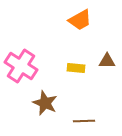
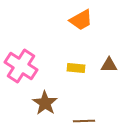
orange trapezoid: moved 1 px right
brown triangle: moved 2 px right, 4 px down
brown star: rotated 10 degrees clockwise
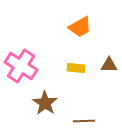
orange trapezoid: moved 1 px left, 7 px down
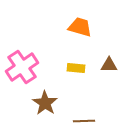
orange trapezoid: rotated 135 degrees counterclockwise
pink cross: moved 1 px right, 1 px down; rotated 24 degrees clockwise
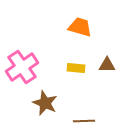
brown triangle: moved 2 px left
brown star: rotated 10 degrees counterclockwise
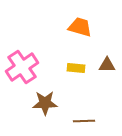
brown star: rotated 25 degrees counterclockwise
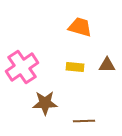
yellow rectangle: moved 1 px left, 1 px up
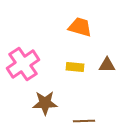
pink cross: moved 1 px right, 3 px up
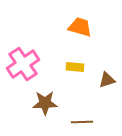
brown triangle: moved 15 px down; rotated 18 degrees counterclockwise
brown line: moved 2 px left, 1 px down
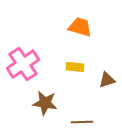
brown star: rotated 10 degrees clockwise
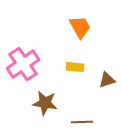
orange trapezoid: rotated 45 degrees clockwise
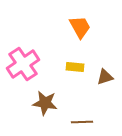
brown triangle: moved 2 px left, 3 px up
